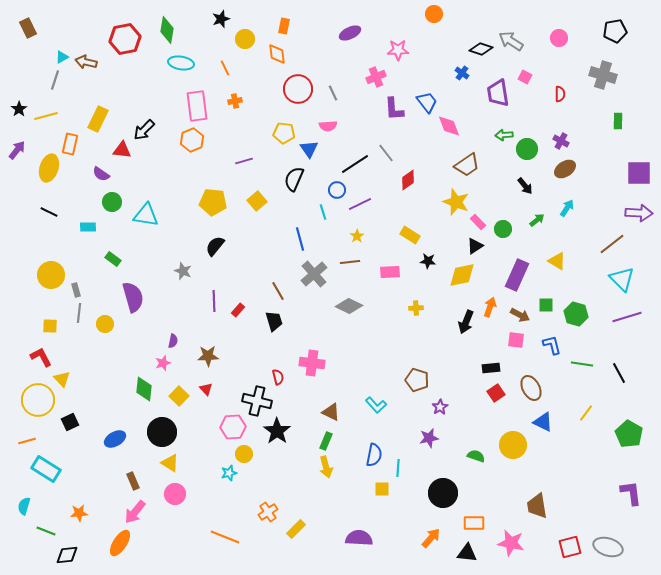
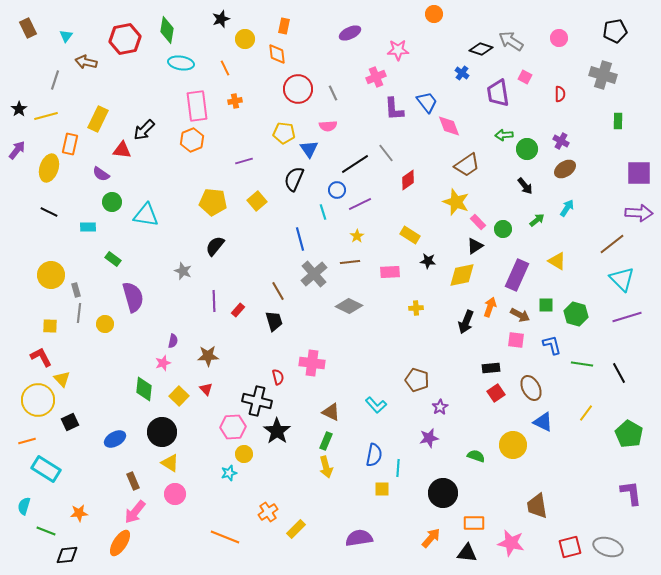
cyan triangle at (62, 57): moved 4 px right, 21 px up; rotated 24 degrees counterclockwise
purple semicircle at (359, 538): rotated 12 degrees counterclockwise
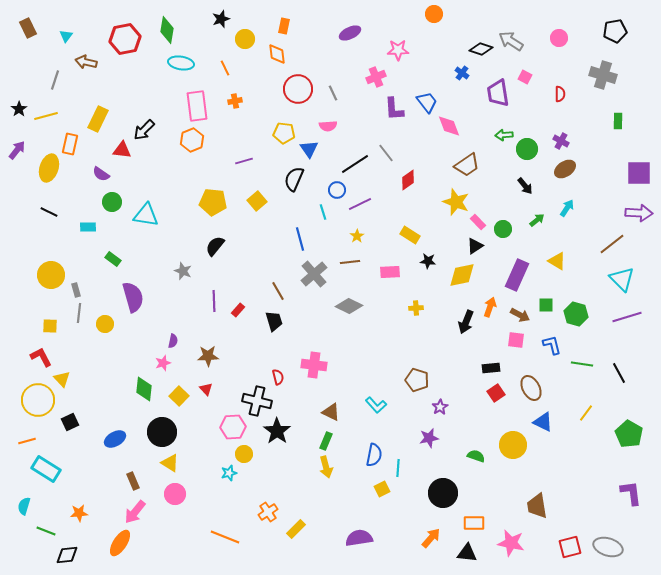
pink cross at (312, 363): moved 2 px right, 2 px down
yellow square at (382, 489): rotated 28 degrees counterclockwise
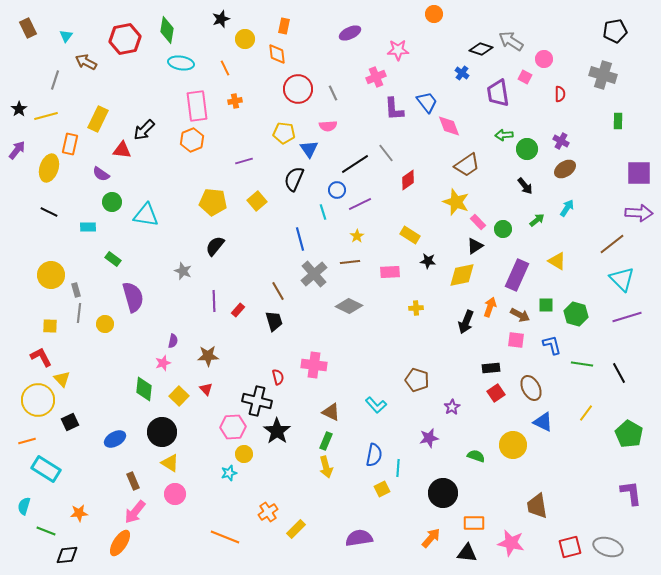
pink circle at (559, 38): moved 15 px left, 21 px down
brown arrow at (86, 62): rotated 15 degrees clockwise
purple star at (440, 407): moved 12 px right
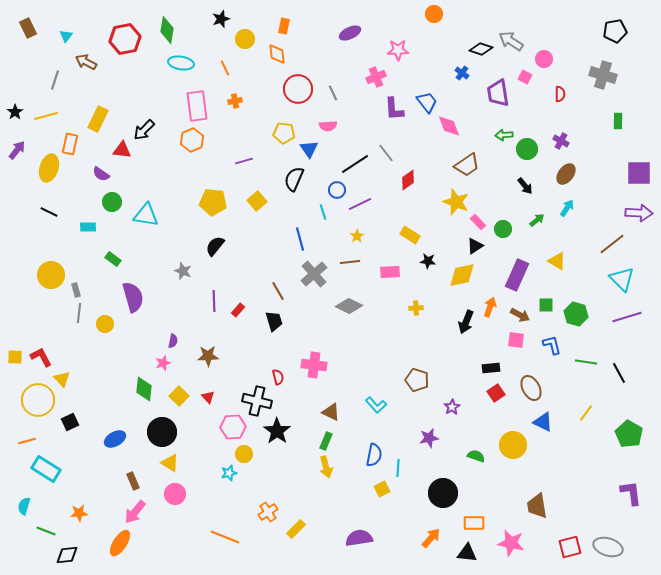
black star at (19, 109): moved 4 px left, 3 px down
brown ellipse at (565, 169): moved 1 px right, 5 px down; rotated 20 degrees counterclockwise
yellow square at (50, 326): moved 35 px left, 31 px down
green line at (582, 364): moved 4 px right, 2 px up
red triangle at (206, 389): moved 2 px right, 8 px down
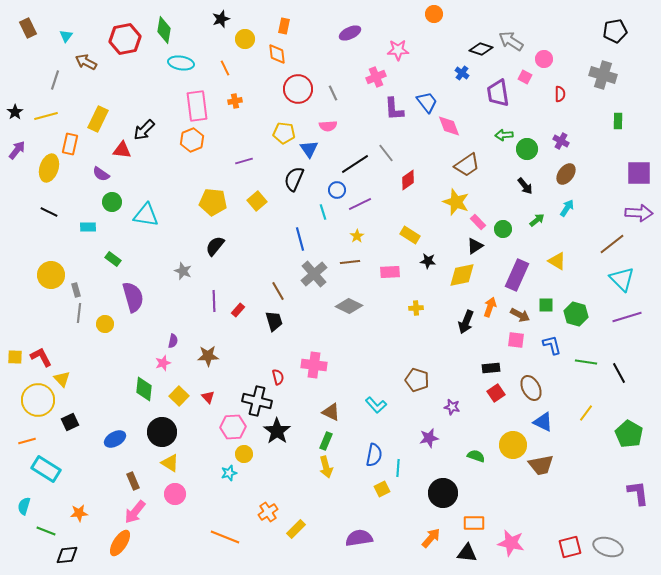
green diamond at (167, 30): moved 3 px left
purple star at (452, 407): rotated 28 degrees counterclockwise
purple L-shape at (631, 493): moved 7 px right
brown trapezoid at (537, 506): moved 4 px right, 41 px up; rotated 92 degrees counterclockwise
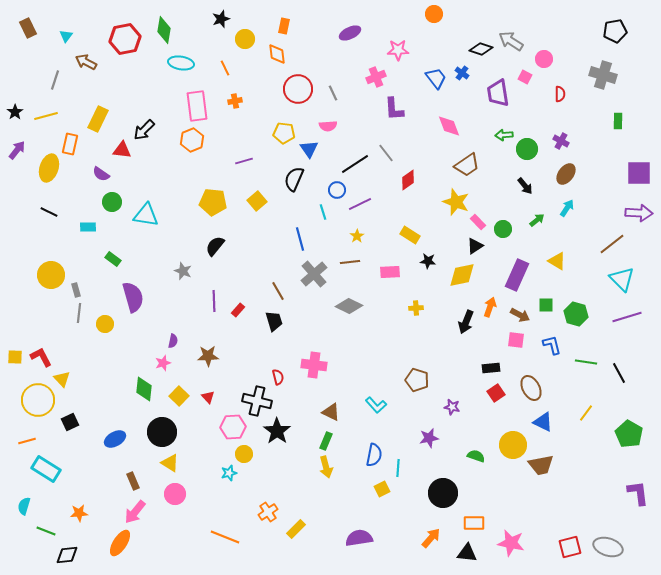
blue trapezoid at (427, 102): moved 9 px right, 24 px up
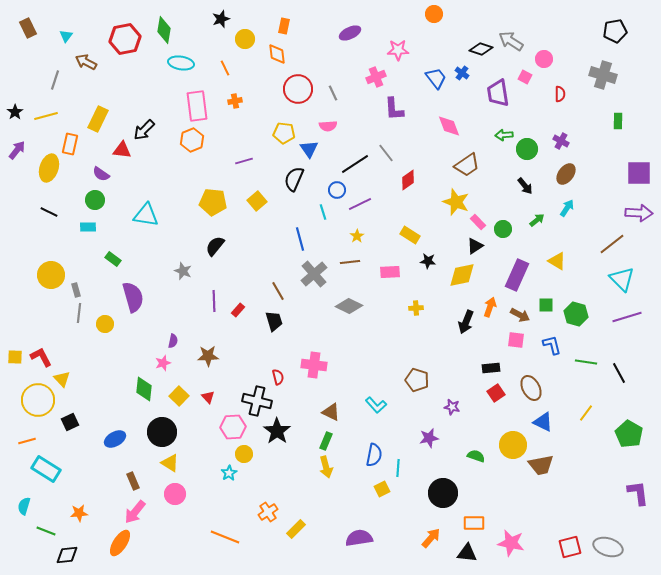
green circle at (112, 202): moved 17 px left, 2 px up
cyan star at (229, 473): rotated 14 degrees counterclockwise
